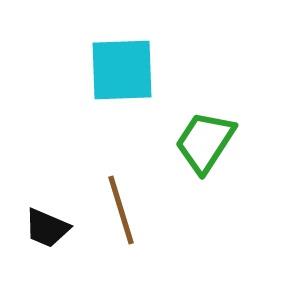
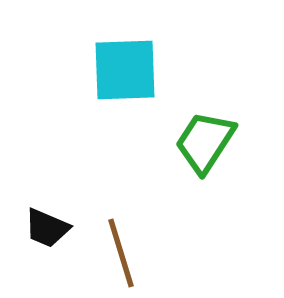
cyan square: moved 3 px right
brown line: moved 43 px down
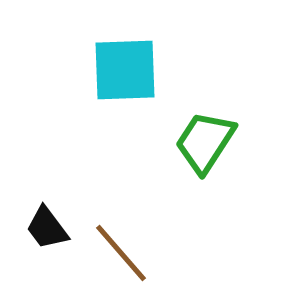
black trapezoid: rotated 30 degrees clockwise
brown line: rotated 24 degrees counterclockwise
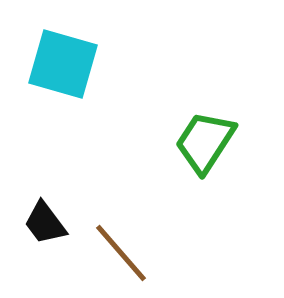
cyan square: moved 62 px left, 6 px up; rotated 18 degrees clockwise
black trapezoid: moved 2 px left, 5 px up
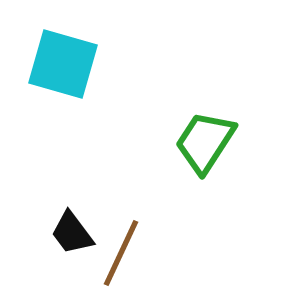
black trapezoid: moved 27 px right, 10 px down
brown line: rotated 66 degrees clockwise
